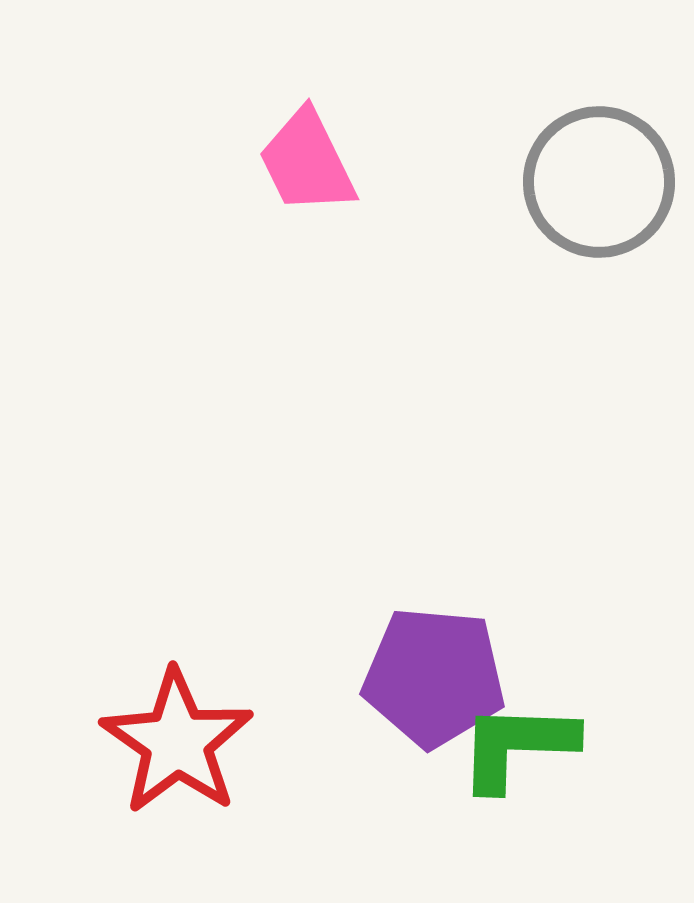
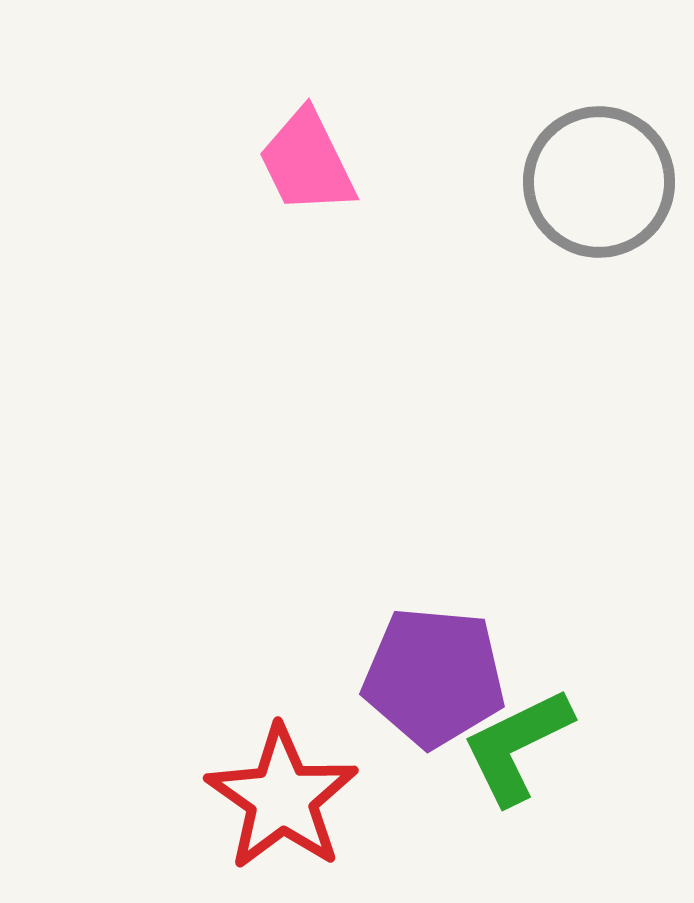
red star: moved 105 px right, 56 px down
green L-shape: rotated 28 degrees counterclockwise
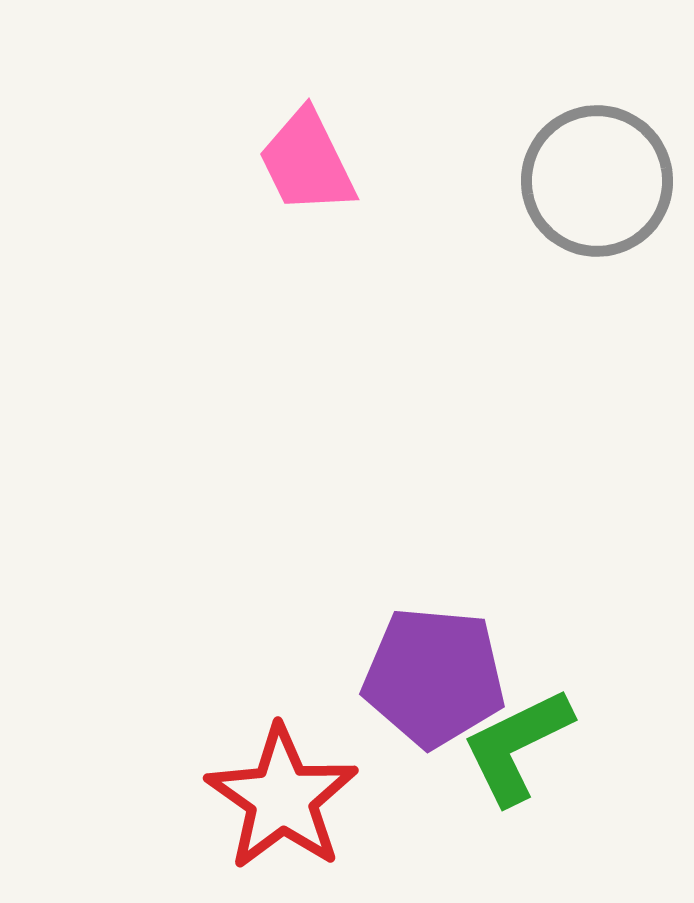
gray circle: moved 2 px left, 1 px up
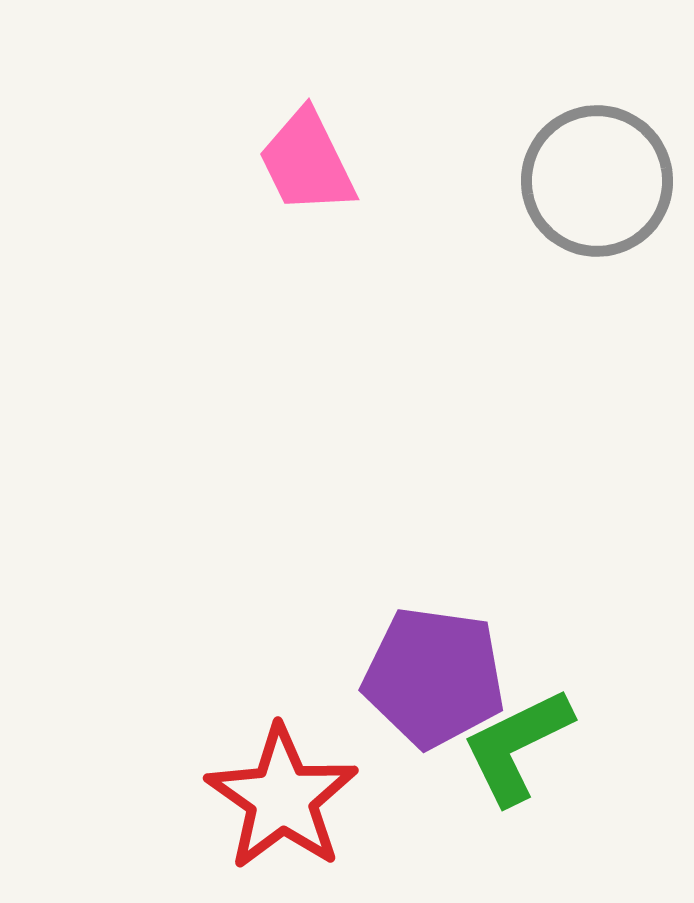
purple pentagon: rotated 3 degrees clockwise
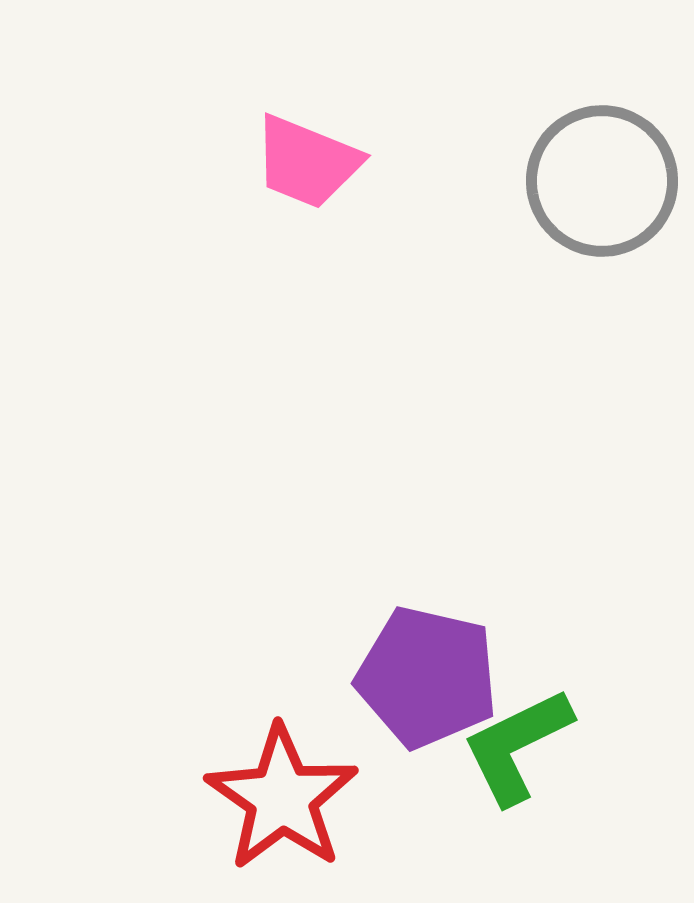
pink trapezoid: rotated 42 degrees counterclockwise
gray circle: moved 5 px right
purple pentagon: moved 7 px left; rotated 5 degrees clockwise
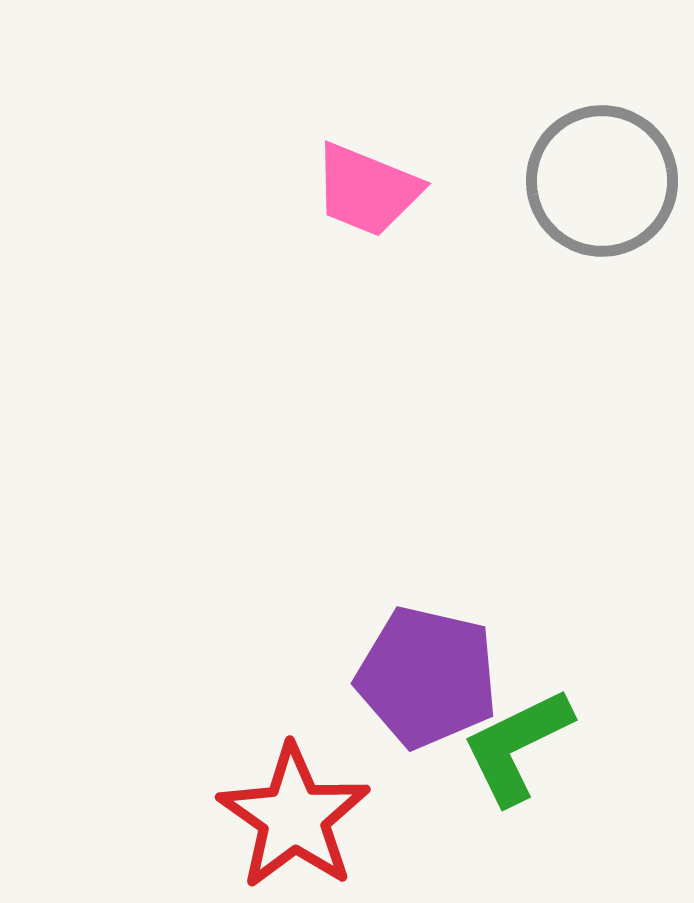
pink trapezoid: moved 60 px right, 28 px down
red star: moved 12 px right, 19 px down
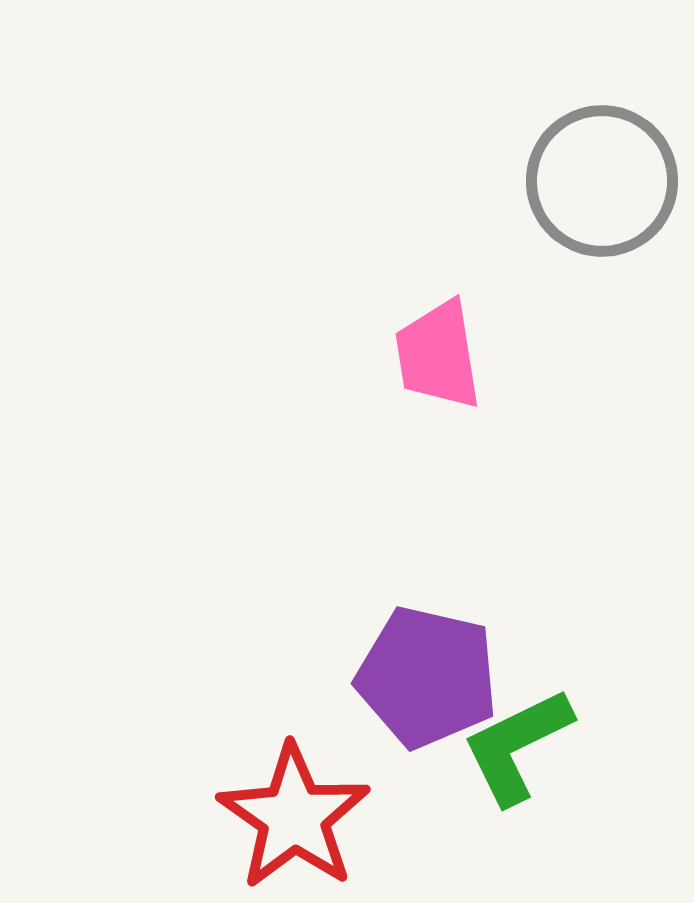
pink trapezoid: moved 71 px right, 165 px down; rotated 59 degrees clockwise
